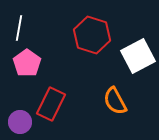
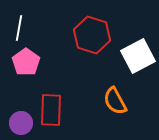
pink pentagon: moved 1 px left, 1 px up
red rectangle: moved 6 px down; rotated 24 degrees counterclockwise
purple circle: moved 1 px right, 1 px down
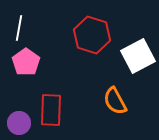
purple circle: moved 2 px left
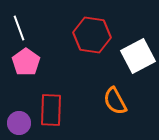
white line: rotated 30 degrees counterclockwise
red hexagon: rotated 9 degrees counterclockwise
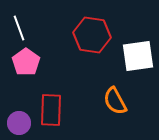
white square: rotated 20 degrees clockwise
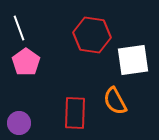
white square: moved 5 px left, 4 px down
red rectangle: moved 24 px right, 3 px down
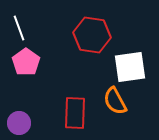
white square: moved 3 px left, 7 px down
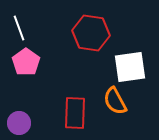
red hexagon: moved 1 px left, 2 px up
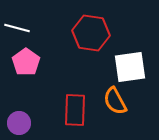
white line: moved 2 px left; rotated 55 degrees counterclockwise
red rectangle: moved 3 px up
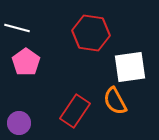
red rectangle: moved 1 px down; rotated 32 degrees clockwise
